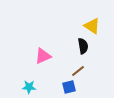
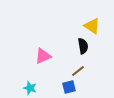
cyan star: moved 1 px right, 1 px down; rotated 16 degrees clockwise
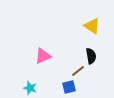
black semicircle: moved 8 px right, 10 px down
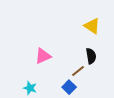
blue square: rotated 32 degrees counterclockwise
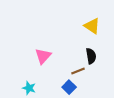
pink triangle: rotated 24 degrees counterclockwise
brown line: rotated 16 degrees clockwise
cyan star: moved 1 px left
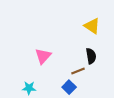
cyan star: rotated 16 degrees counterclockwise
